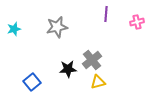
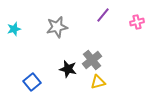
purple line: moved 3 px left, 1 px down; rotated 35 degrees clockwise
black star: rotated 18 degrees clockwise
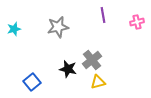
purple line: rotated 49 degrees counterclockwise
gray star: moved 1 px right
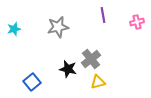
gray cross: moved 1 px left, 1 px up
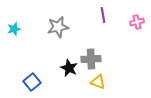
gray cross: rotated 36 degrees clockwise
black star: moved 1 px right, 1 px up; rotated 12 degrees clockwise
yellow triangle: rotated 35 degrees clockwise
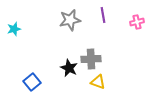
gray star: moved 12 px right, 7 px up
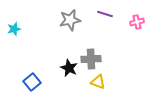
purple line: moved 2 px right, 1 px up; rotated 63 degrees counterclockwise
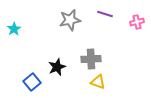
cyan star: rotated 16 degrees counterclockwise
black star: moved 12 px left, 1 px up; rotated 24 degrees clockwise
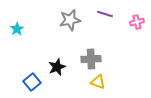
cyan star: moved 3 px right
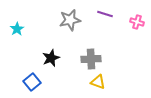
pink cross: rotated 32 degrees clockwise
black star: moved 6 px left, 9 px up
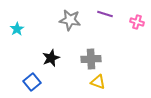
gray star: rotated 20 degrees clockwise
